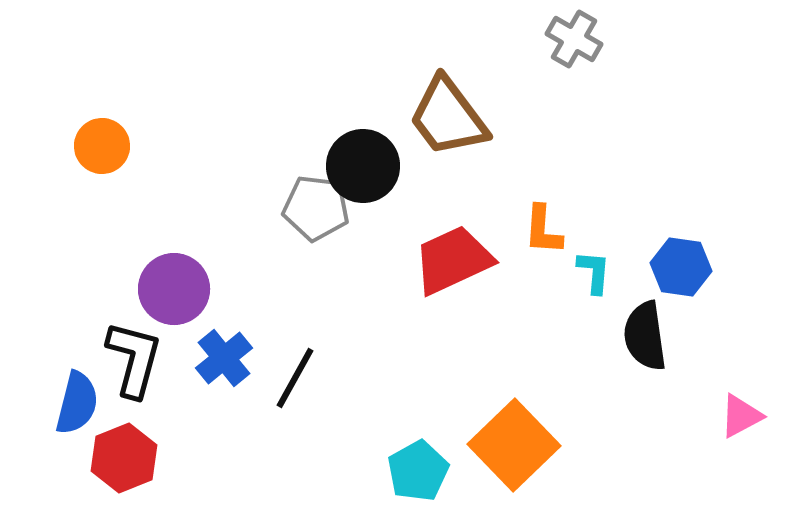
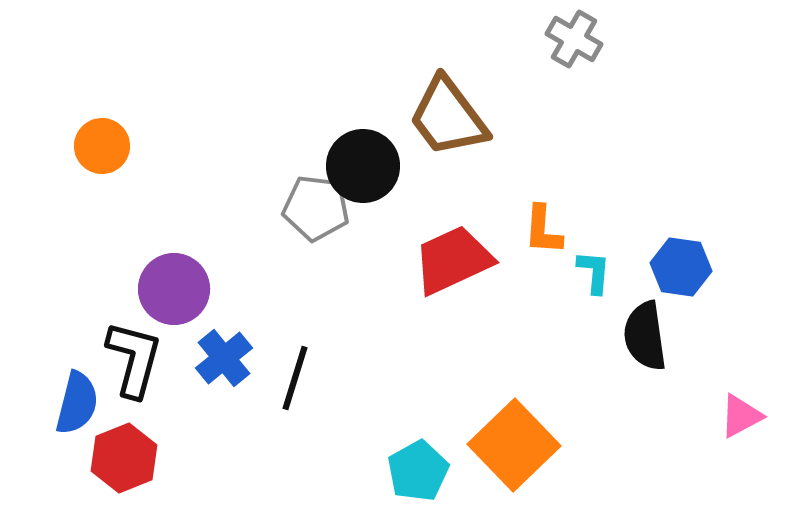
black line: rotated 12 degrees counterclockwise
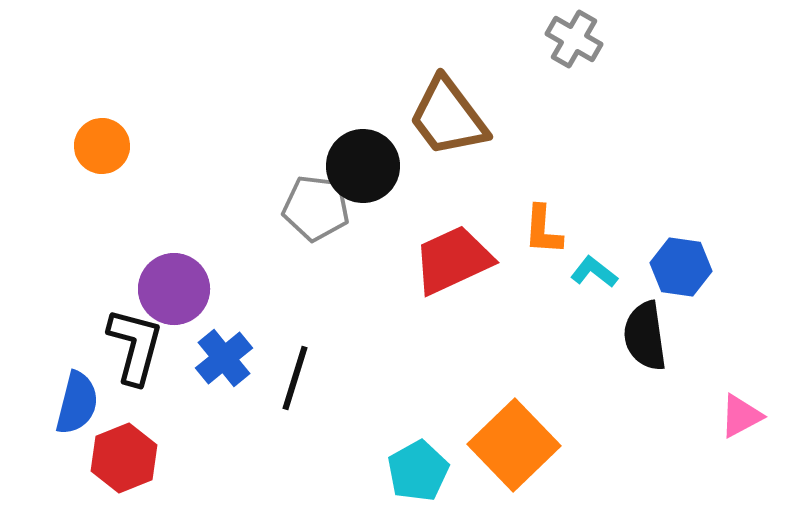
cyan L-shape: rotated 57 degrees counterclockwise
black L-shape: moved 1 px right, 13 px up
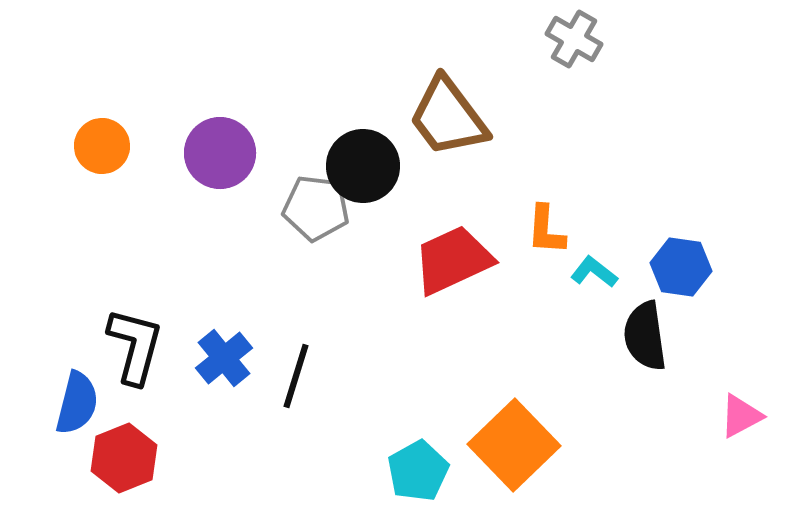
orange L-shape: moved 3 px right
purple circle: moved 46 px right, 136 px up
black line: moved 1 px right, 2 px up
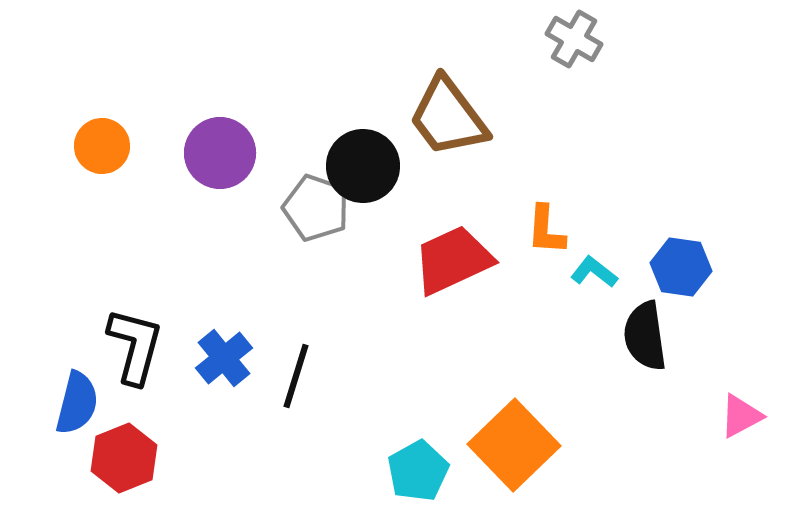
gray pentagon: rotated 12 degrees clockwise
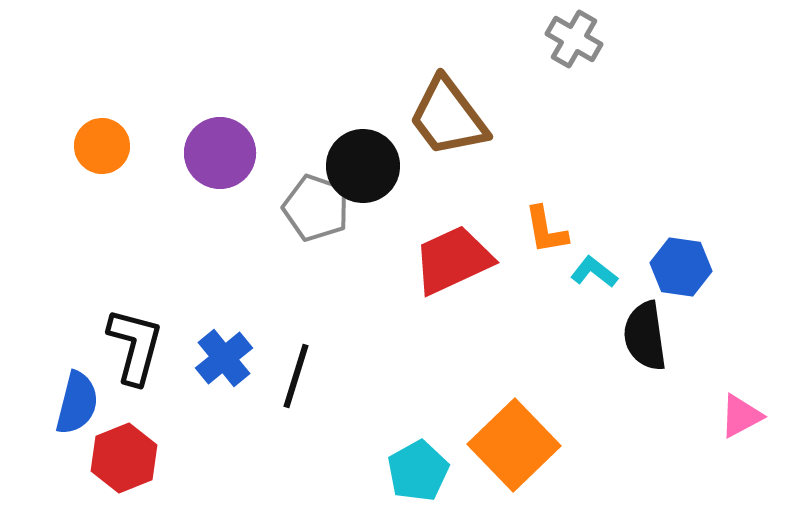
orange L-shape: rotated 14 degrees counterclockwise
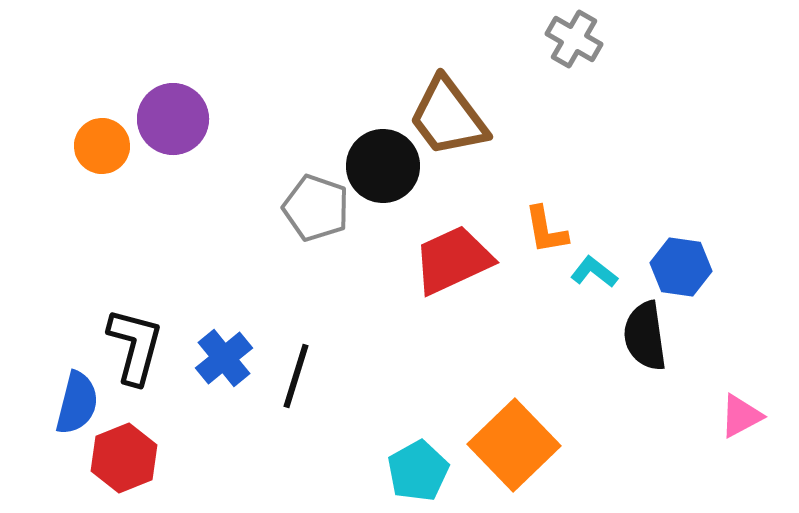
purple circle: moved 47 px left, 34 px up
black circle: moved 20 px right
